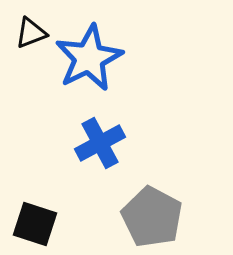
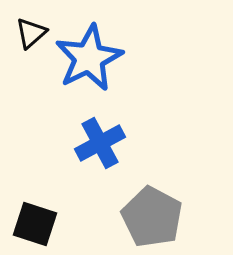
black triangle: rotated 20 degrees counterclockwise
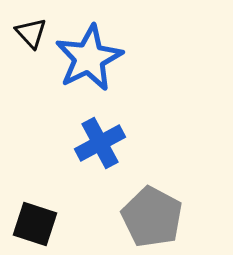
black triangle: rotated 32 degrees counterclockwise
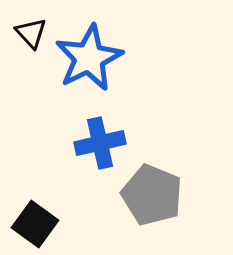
blue cross: rotated 15 degrees clockwise
gray pentagon: moved 22 px up; rotated 6 degrees counterclockwise
black square: rotated 18 degrees clockwise
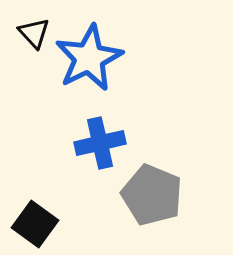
black triangle: moved 3 px right
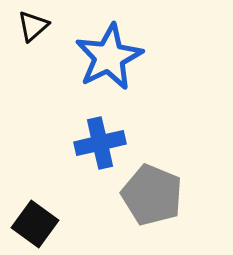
black triangle: moved 1 px left, 7 px up; rotated 32 degrees clockwise
blue star: moved 20 px right, 1 px up
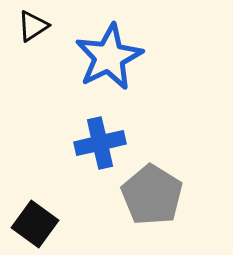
black triangle: rotated 8 degrees clockwise
gray pentagon: rotated 10 degrees clockwise
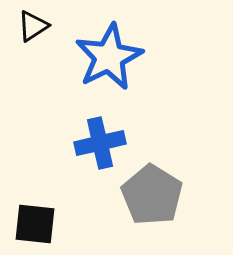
black square: rotated 30 degrees counterclockwise
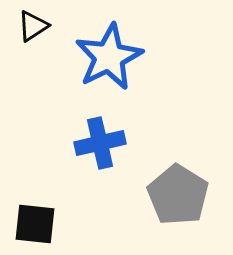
gray pentagon: moved 26 px right
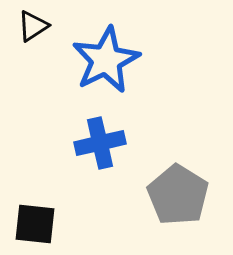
blue star: moved 3 px left, 3 px down
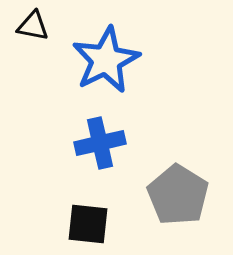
black triangle: rotated 44 degrees clockwise
black square: moved 53 px right
